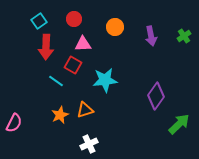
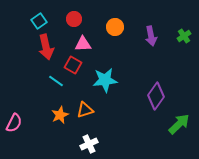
red arrow: rotated 15 degrees counterclockwise
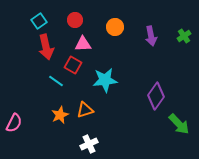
red circle: moved 1 px right, 1 px down
green arrow: rotated 90 degrees clockwise
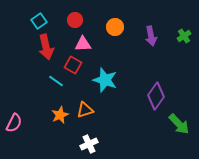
cyan star: rotated 25 degrees clockwise
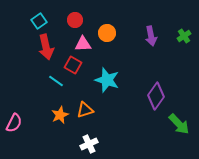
orange circle: moved 8 px left, 6 px down
cyan star: moved 2 px right
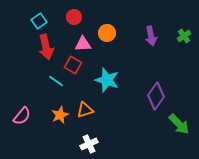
red circle: moved 1 px left, 3 px up
pink semicircle: moved 8 px right, 7 px up; rotated 12 degrees clockwise
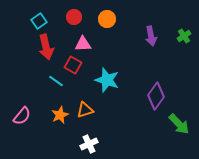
orange circle: moved 14 px up
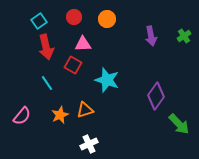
cyan line: moved 9 px left, 2 px down; rotated 21 degrees clockwise
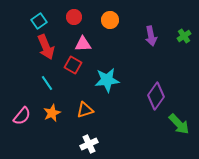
orange circle: moved 3 px right, 1 px down
red arrow: rotated 10 degrees counterclockwise
cyan star: rotated 25 degrees counterclockwise
orange star: moved 8 px left, 2 px up
